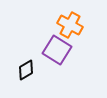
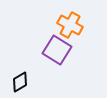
black diamond: moved 6 px left, 12 px down
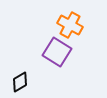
purple square: moved 2 px down
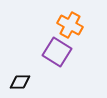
black diamond: rotated 30 degrees clockwise
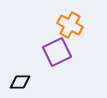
purple square: rotated 32 degrees clockwise
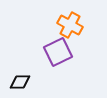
purple square: moved 1 px right
